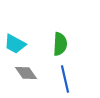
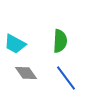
green semicircle: moved 3 px up
blue line: moved 1 px right, 1 px up; rotated 24 degrees counterclockwise
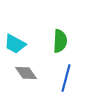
blue line: rotated 52 degrees clockwise
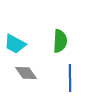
blue line: moved 4 px right; rotated 16 degrees counterclockwise
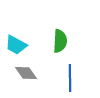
cyan trapezoid: moved 1 px right, 1 px down
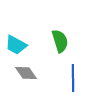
green semicircle: rotated 20 degrees counterclockwise
blue line: moved 3 px right
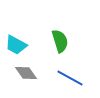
blue line: moved 3 px left; rotated 60 degrees counterclockwise
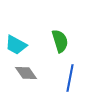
blue line: rotated 72 degrees clockwise
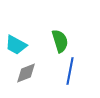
gray diamond: rotated 75 degrees counterclockwise
blue line: moved 7 px up
